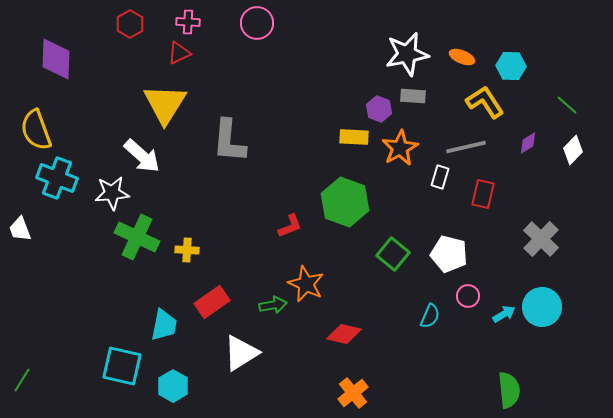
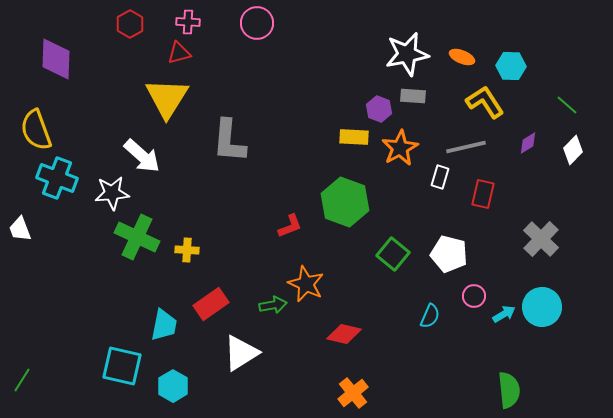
red triangle at (179, 53): rotated 10 degrees clockwise
yellow triangle at (165, 104): moved 2 px right, 6 px up
pink circle at (468, 296): moved 6 px right
red rectangle at (212, 302): moved 1 px left, 2 px down
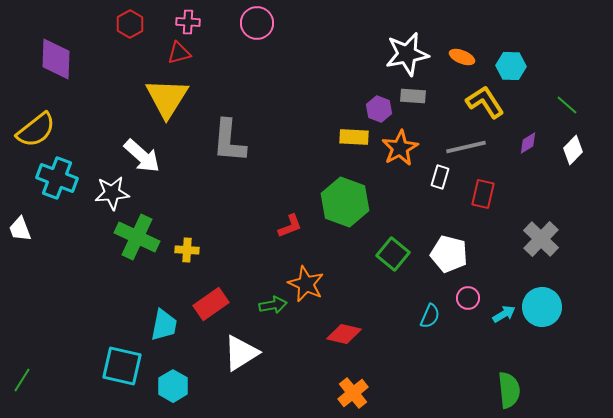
yellow semicircle at (36, 130): rotated 108 degrees counterclockwise
pink circle at (474, 296): moved 6 px left, 2 px down
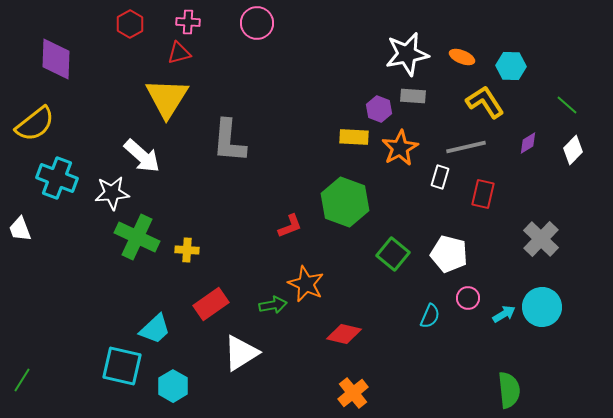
yellow semicircle at (36, 130): moved 1 px left, 6 px up
cyan trapezoid at (164, 325): moved 9 px left, 4 px down; rotated 36 degrees clockwise
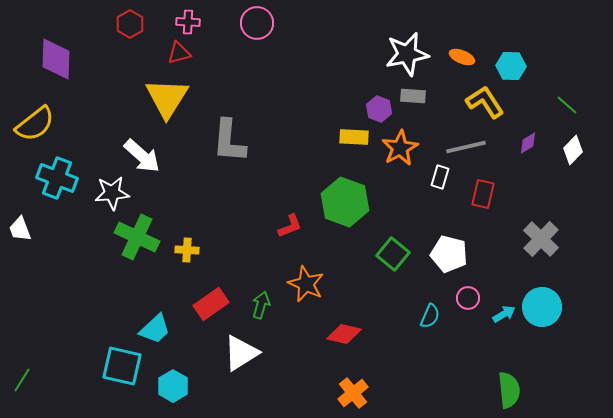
green arrow at (273, 305): moved 12 px left; rotated 64 degrees counterclockwise
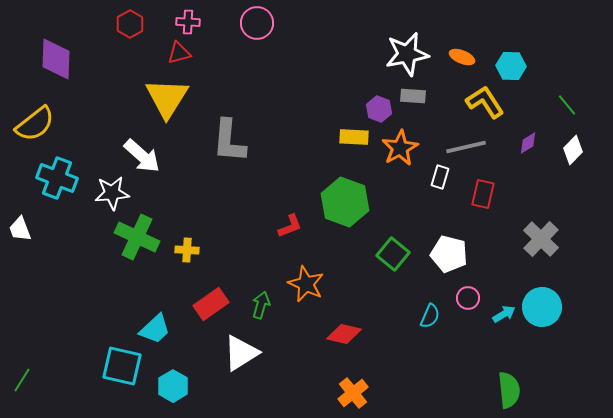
green line at (567, 105): rotated 10 degrees clockwise
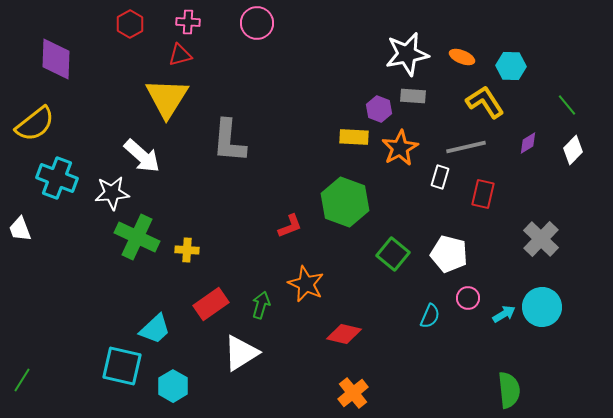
red triangle at (179, 53): moved 1 px right, 2 px down
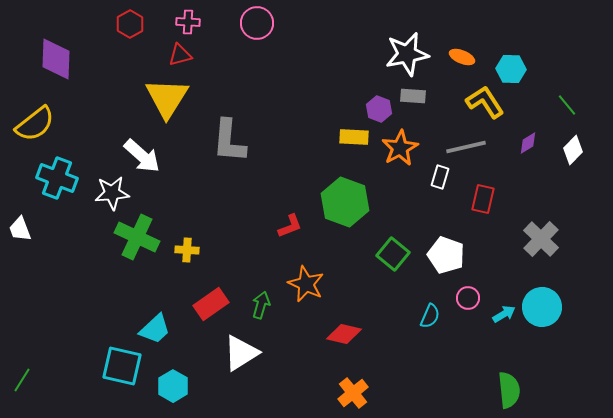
cyan hexagon at (511, 66): moved 3 px down
red rectangle at (483, 194): moved 5 px down
white pentagon at (449, 254): moved 3 px left, 1 px down; rotated 6 degrees clockwise
